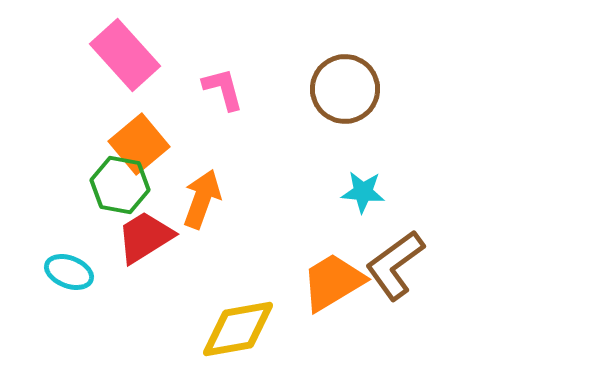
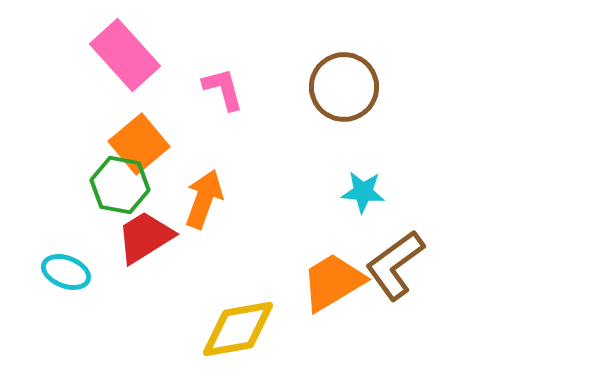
brown circle: moved 1 px left, 2 px up
orange arrow: moved 2 px right
cyan ellipse: moved 3 px left
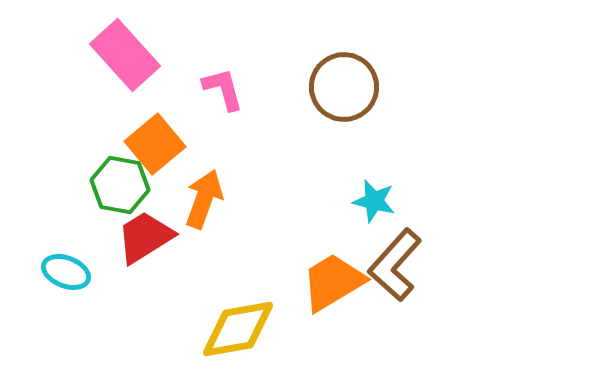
orange square: moved 16 px right
cyan star: moved 11 px right, 9 px down; rotated 9 degrees clockwise
brown L-shape: rotated 12 degrees counterclockwise
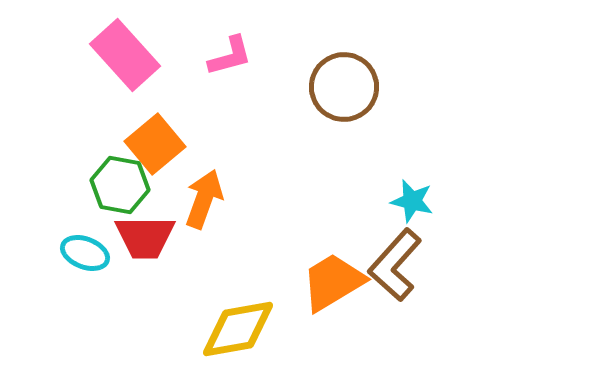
pink L-shape: moved 7 px right, 33 px up; rotated 90 degrees clockwise
cyan star: moved 38 px right
red trapezoid: rotated 148 degrees counterclockwise
cyan ellipse: moved 19 px right, 19 px up
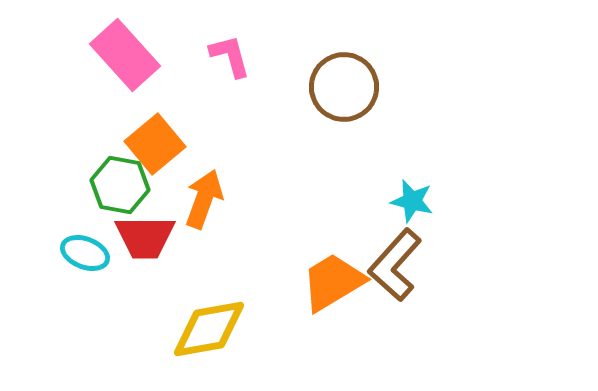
pink L-shape: rotated 90 degrees counterclockwise
yellow diamond: moved 29 px left
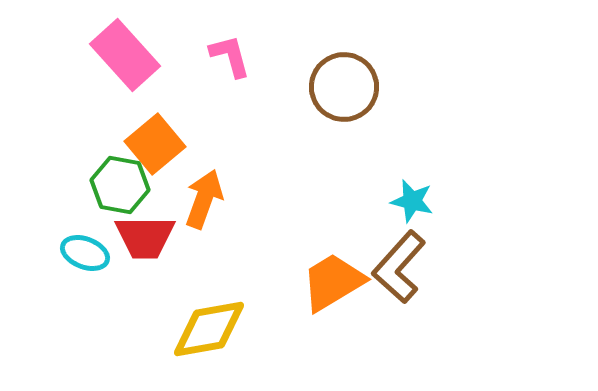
brown L-shape: moved 4 px right, 2 px down
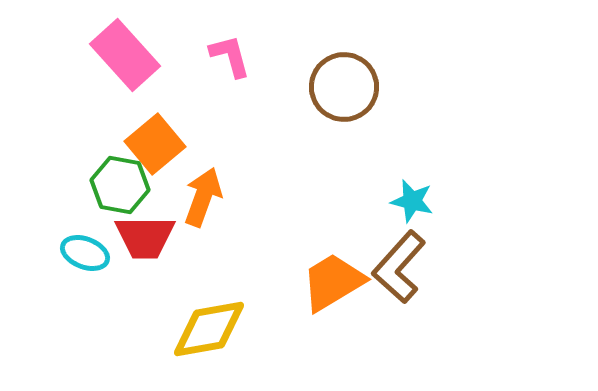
orange arrow: moved 1 px left, 2 px up
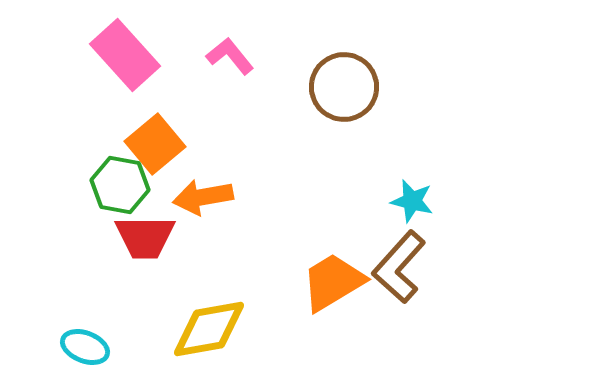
pink L-shape: rotated 24 degrees counterclockwise
orange arrow: rotated 120 degrees counterclockwise
cyan ellipse: moved 94 px down
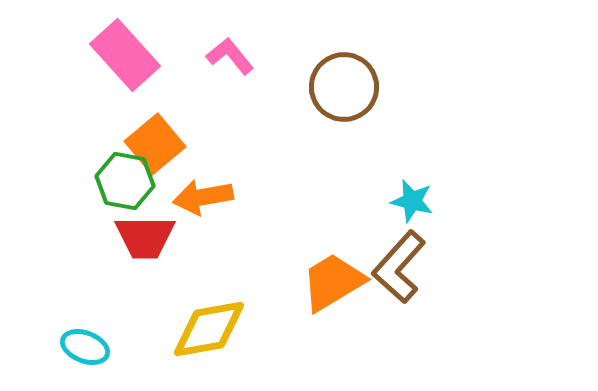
green hexagon: moved 5 px right, 4 px up
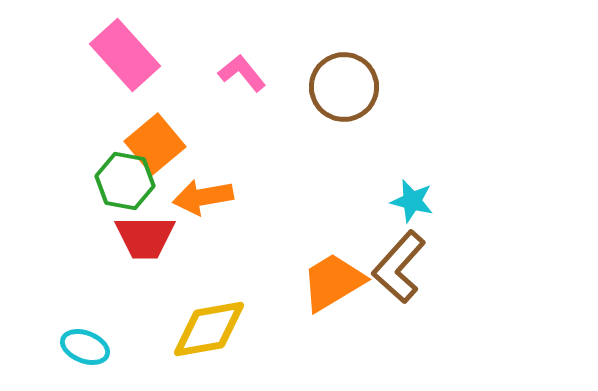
pink L-shape: moved 12 px right, 17 px down
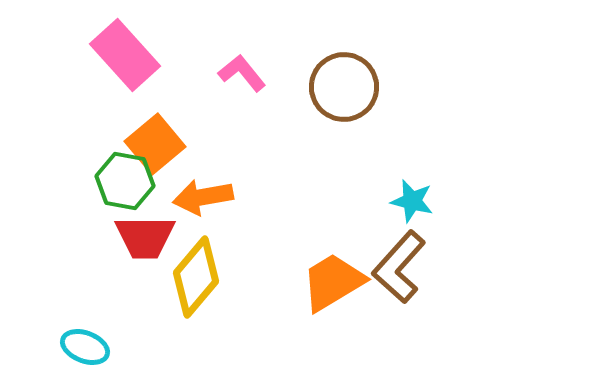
yellow diamond: moved 13 px left, 52 px up; rotated 40 degrees counterclockwise
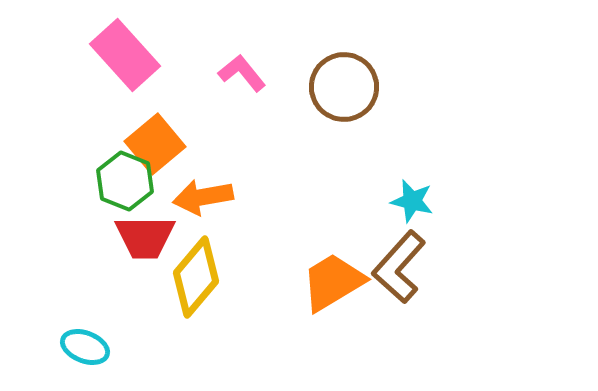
green hexagon: rotated 12 degrees clockwise
